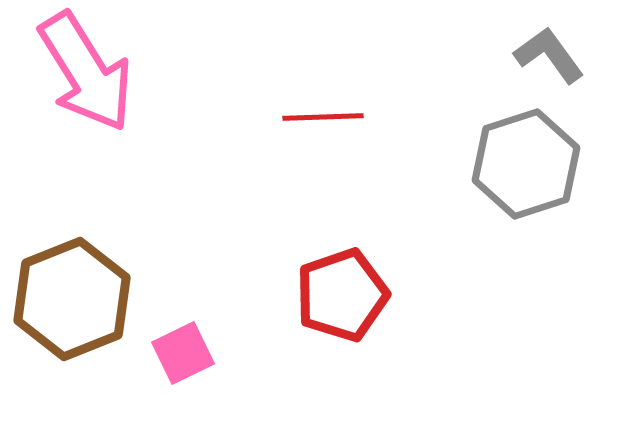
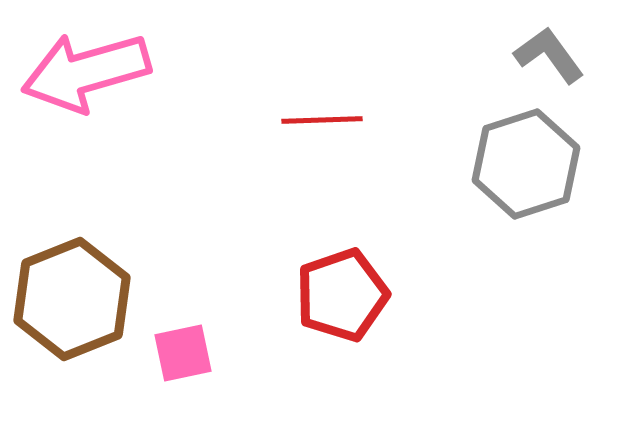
pink arrow: rotated 106 degrees clockwise
red line: moved 1 px left, 3 px down
pink square: rotated 14 degrees clockwise
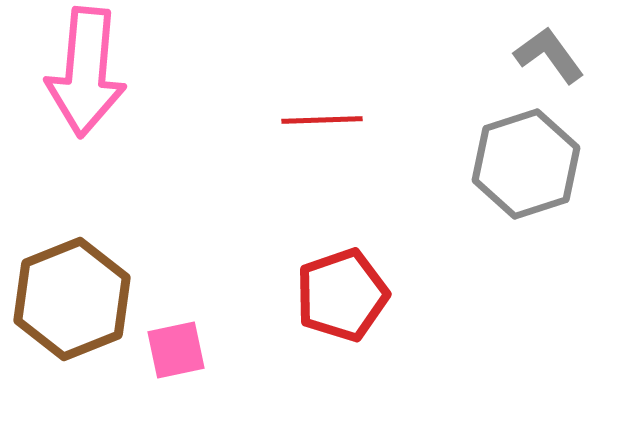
pink arrow: rotated 69 degrees counterclockwise
pink square: moved 7 px left, 3 px up
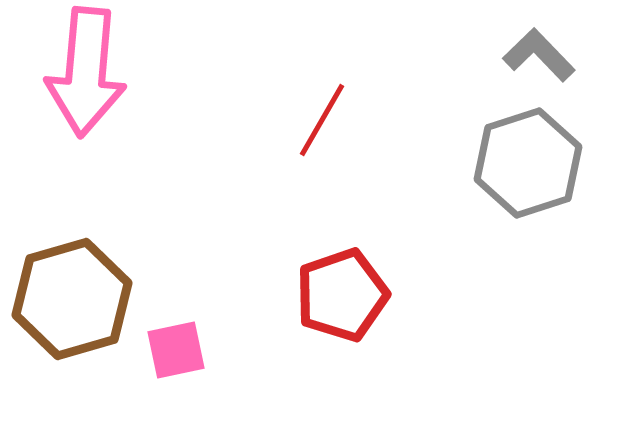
gray L-shape: moved 10 px left; rotated 8 degrees counterclockwise
red line: rotated 58 degrees counterclockwise
gray hexagon: moved 2 px right, 1 px up
brown hexagon: rotated 6 degrees clockwise
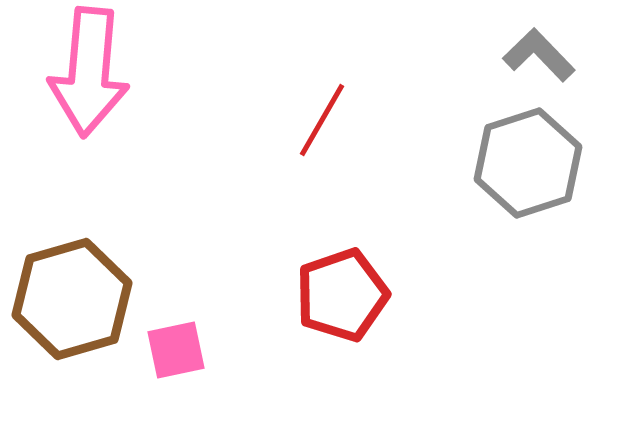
pink arrow: moved 3 px right
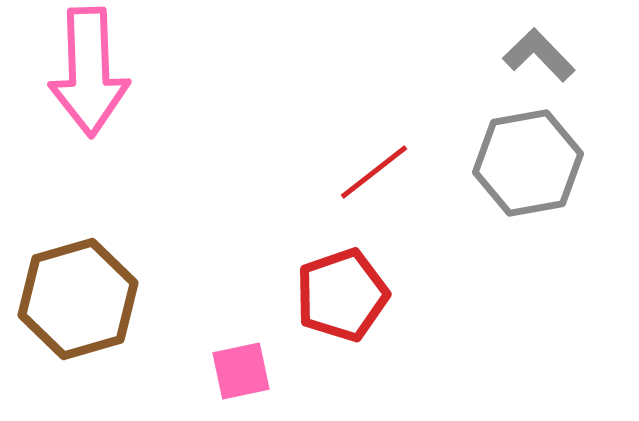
pink arrow: rotated 7 degrees counterclockwise
red line: moved 52 px right, 52 px down; rotated 22 degrees clockwise
gray hexagon: rotated 8 degrees clockwise
brown hexagon: moved 6 px right
pink square: moved 65 px right, 21 px down
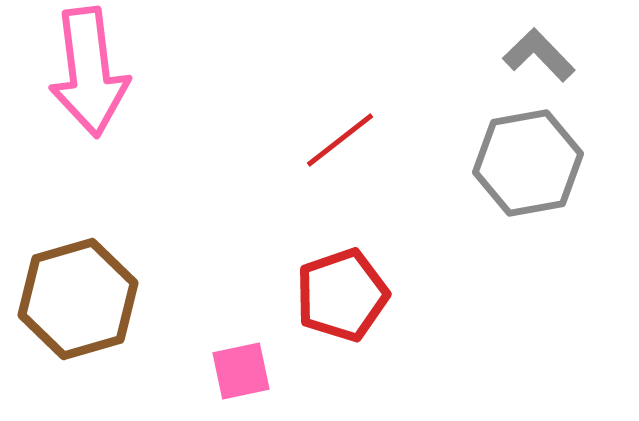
pink arrow: rotated 5 degrees counterclockwise
red line: moved 34 px left, 32 px up
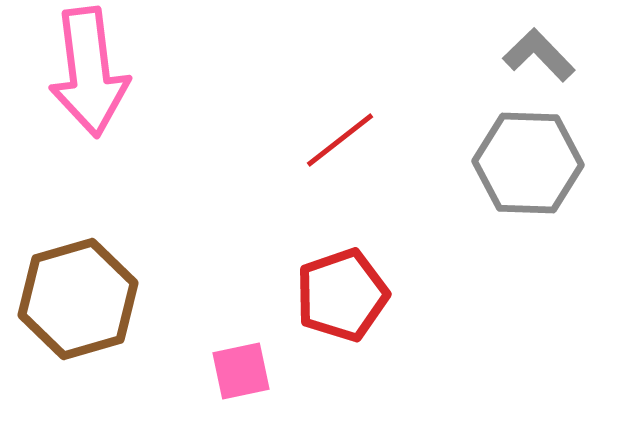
gray hexagon: rotated 12 degrees clockwise
